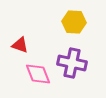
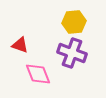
yellow hexagon: rotated 10 degrees counterclockwise
purple cross: moved 10 px up; rotated 8 degrees clockwise
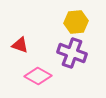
yellow hexagon: moved 2 px right
pink diamond: moved 2 px down; rotated 40 degrees counterclockwise
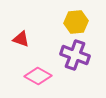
red triangle: moved 1 px right, 6 px up
purple cross: moved 3 px right, 2 px down
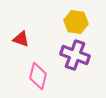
yellow hexagon: rotated 15 degrees clockwise
pink diamond: rotated 76 degrees clockwise
